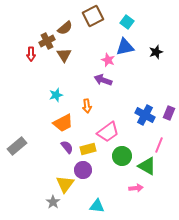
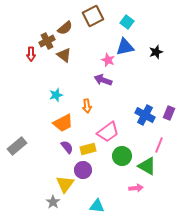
brown triangle: rotated 21 degrees counterclockwise
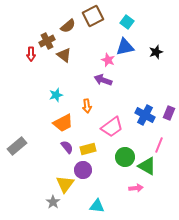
brown semicircle: moved 3 px right, 2 px up
pink trapezoid: moved 4 px right, 5 px up
green circle: moved 3 px right, 1 px down
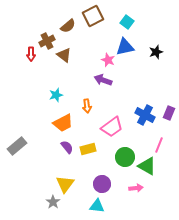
purple circle: moved 19 px right, 14 px down
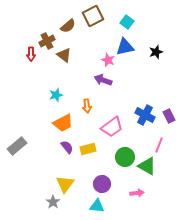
purple rectangle: moved 3 px down; rotated 48 degrees counterclockwise
pink arrow: moved 1 px right, 5 px down
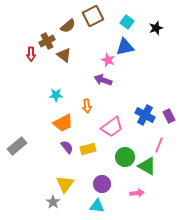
black star: moved 24 px up
cyan star: rotated 16 degrees clockwise
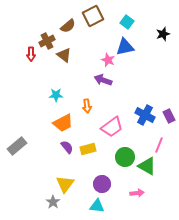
black star: moved 7 px right, 6 px down
